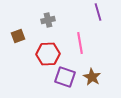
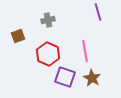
pink line: moved 5 px right, 8 px down
red hexagon: rotated 25 degrees clockwise
brown star: moved 1 px down
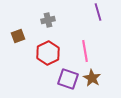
red hexagon: moved 1 px up; rotated 10 degrees clockwise
purple square: moved 3 px right, 2 px down
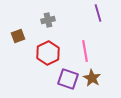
purple line: moved 1 px down
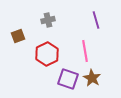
purple line: moved 2 px left, 7 px down
red hexagon: moved 1 px left, 1 px down
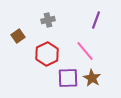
purple line: rotated 36 degrees clockwise
brown square: rotated 16 degrees counterclockwise
pink line: rotated 30 degrees counterclockwise
purple square: moved 1 px up; rotated 20 degrees counterclockwise
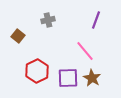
brown square: rotated 16 degrees counterclockwise
red hexagon: moved 10 px left, 17 px down
